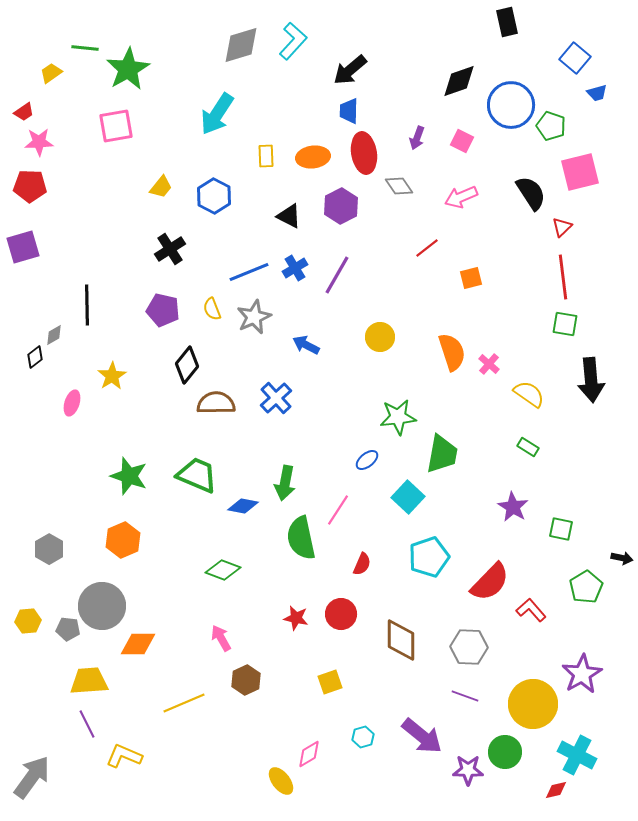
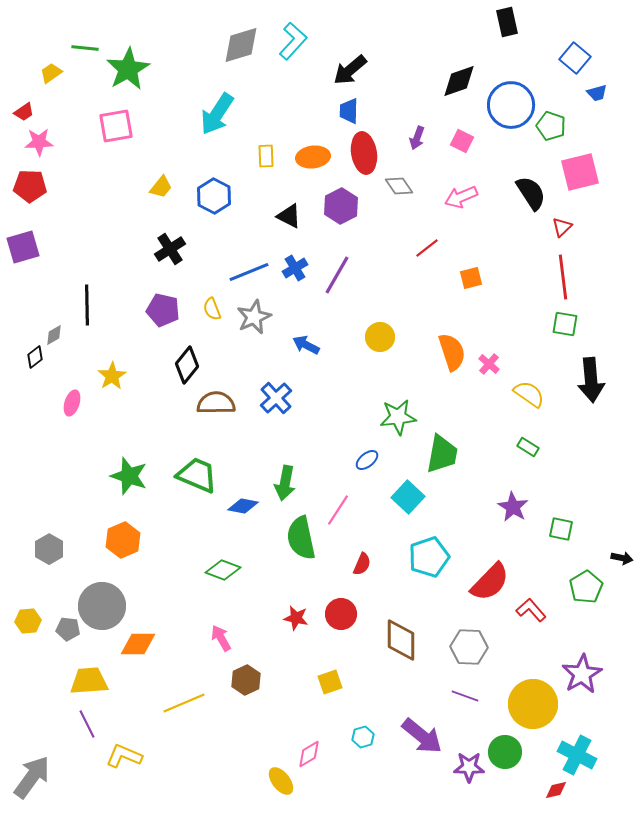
purple star at (468, 770): moved 1 px right, 3 px up
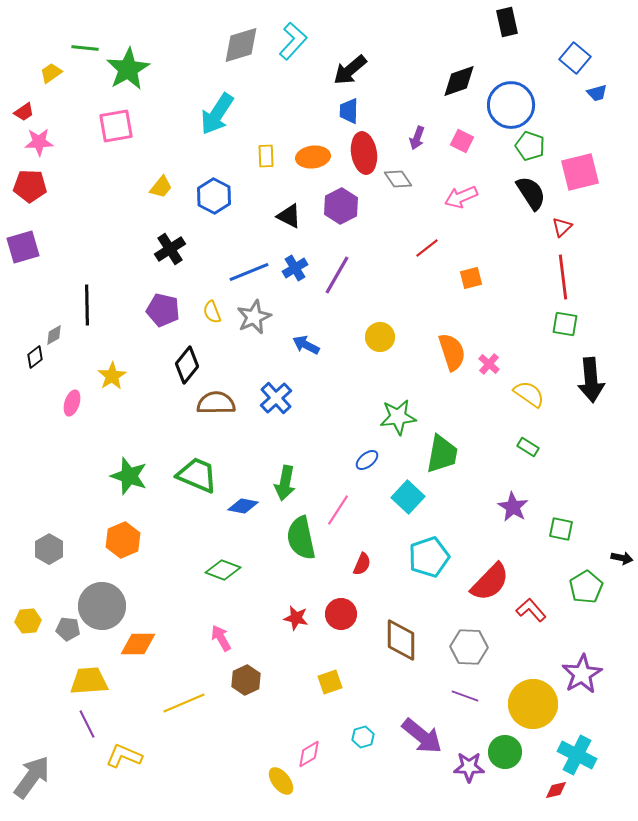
green pentagon at (551, 126): moved 21 px left, 20 px down
gray diamond at (399, 186): moved 1 px left, 7 px up
yellow semicircle at (212, 309): moved 3 px down
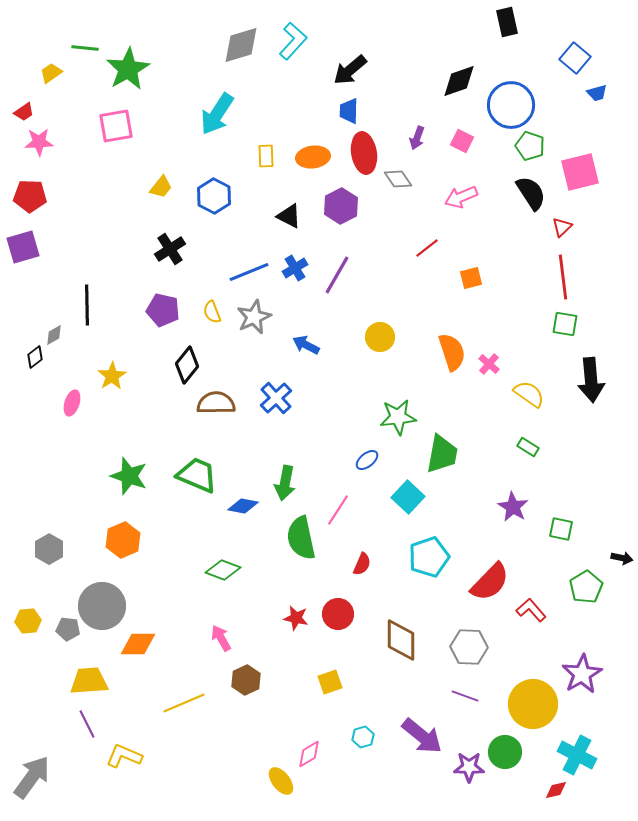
red pentagon at (30, 186): moved 10 px down
red circle at (341, 614): moved 3 px left
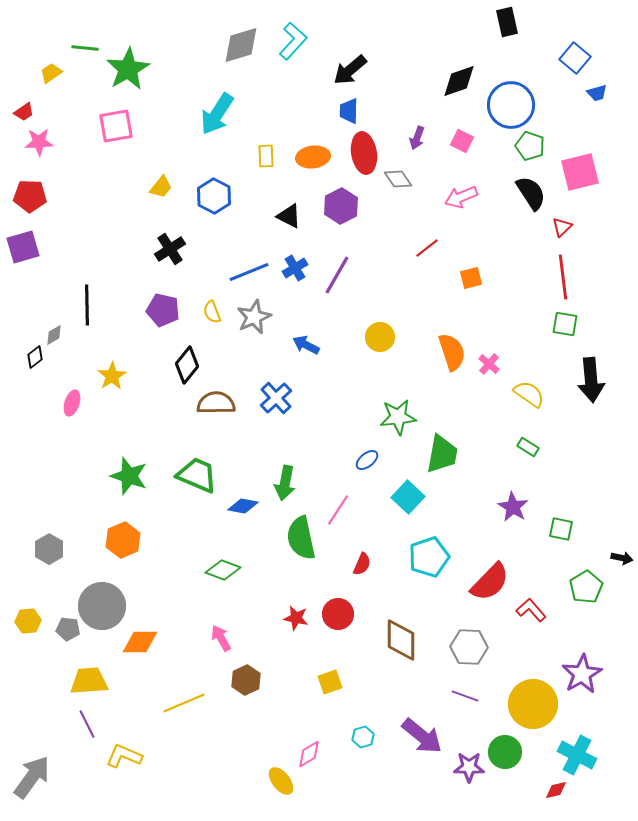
orange diamond at (138, 644): moved 2 px right, 2 px up
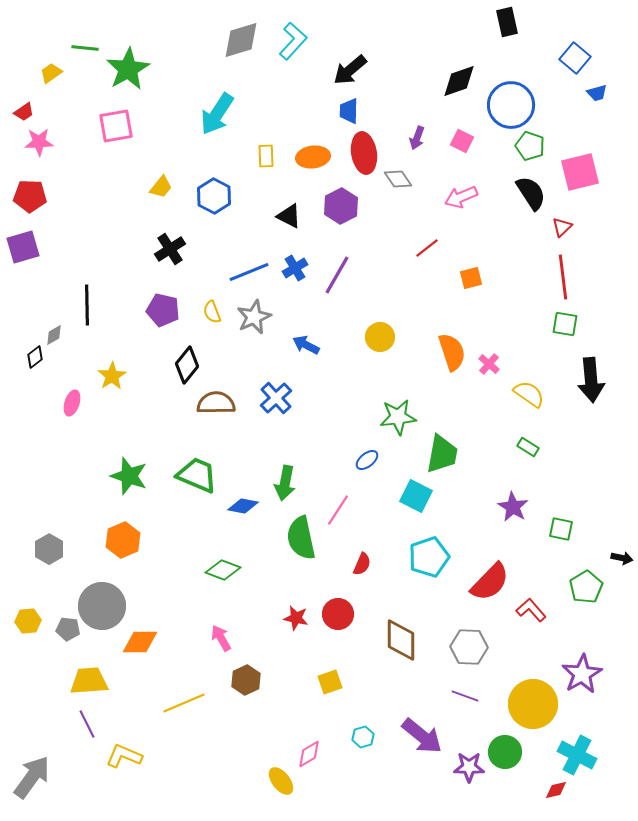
gray diamond at (241, 45): moved 5 px up
cyan square at (408, 497): moved 8 px right, 1 px up; rotated 16 degrees counterclockwise
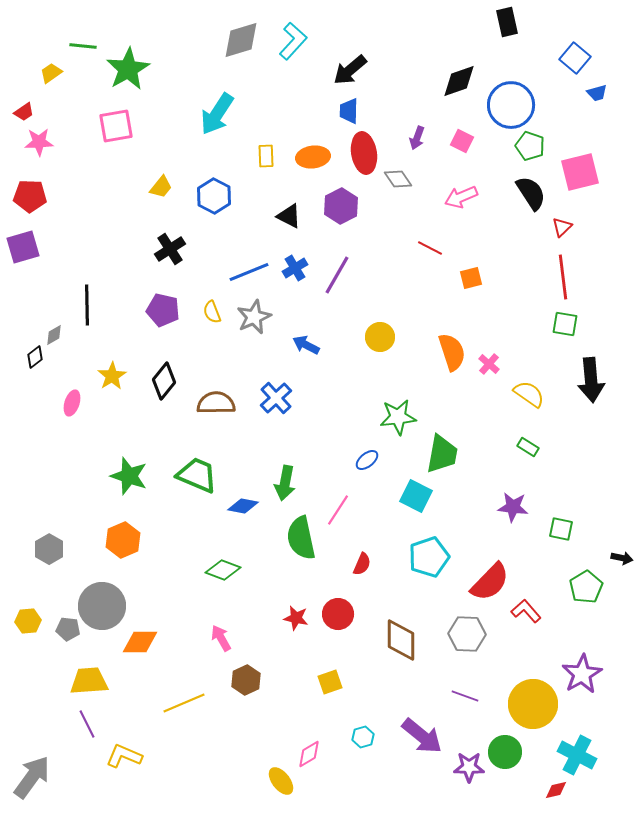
green line at (85, 48): moved 2 px left, 2 px up
red line at (427, 248): moved 3 px right; rotated 65 degrees clockwise
black diamond at (187, 365): moved 23 px left, 16 px down
purple star at (513, 507): rotated 24 degrees counterclockwise
red L-shape at (531, 610): moved 5 px left, 1 px down
gray hexagon at (469, 647): moved 2 px left, 13 px up
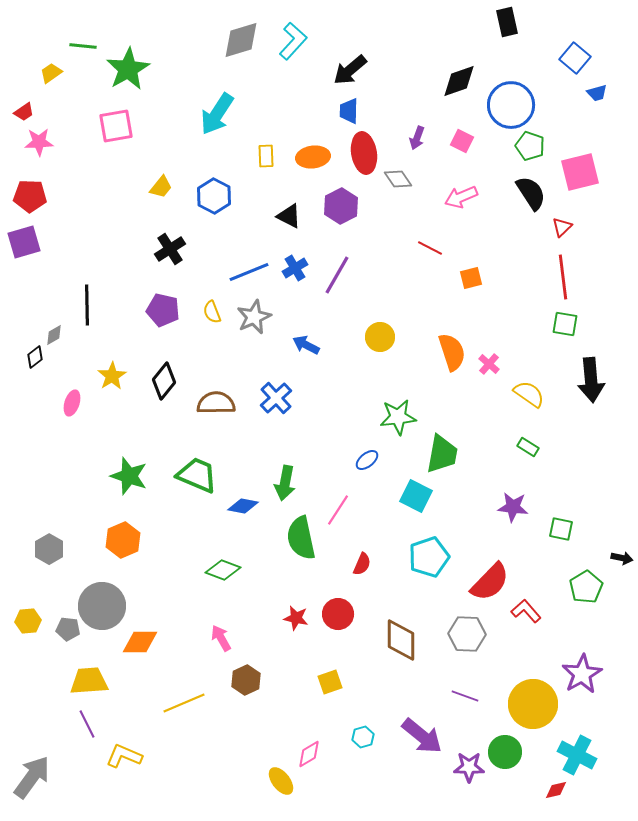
purple square at (23, 247): moved 1 px right, 5 px up
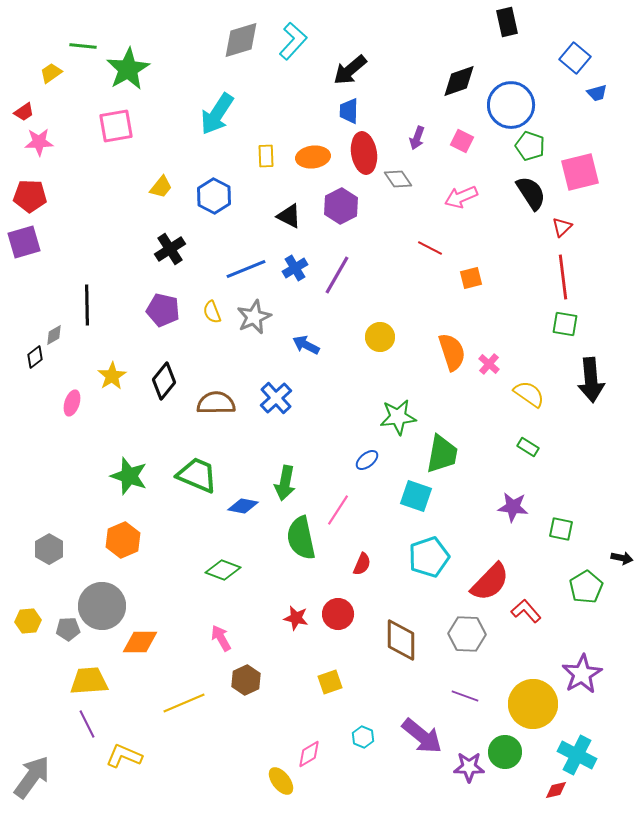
blue line at (249, 272): moved 3 px left, 3 px up
cyan square at (416, 496): rotated 8 degrees counterclockwise
gray pentagon at (68, 629): rotated 10 degrees counterclockwise
cyan hexagon at (363, 737): rotated 20 degrees counterclockwise
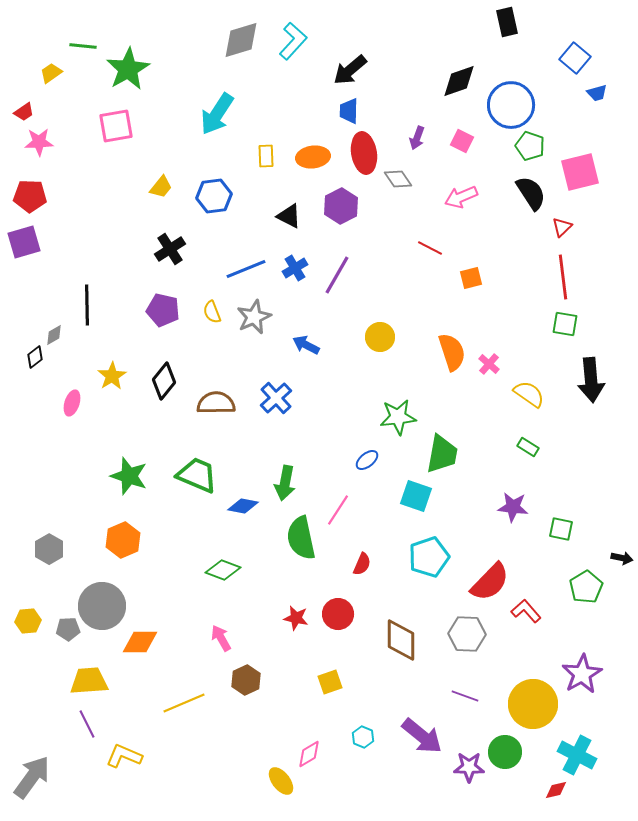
blue hexagon at (214, 196): rotated 24 degrees clockwise
